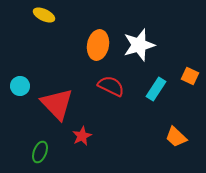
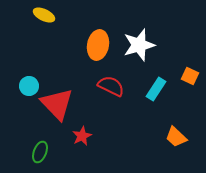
cyan circle: moved 9 px right
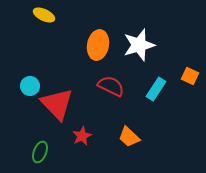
cyan circle: moved 1 px right
orange trapezoid: moved 47 px left
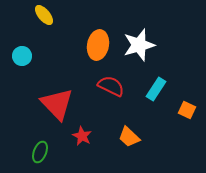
yellow ellipse: rotated 25 degrees clockwise
orange square: moved 3 px left, 34 px down
cyan circle: moved 8 px left, 30 px up
red star: rotated 18 degrees counterclockwise
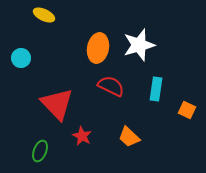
yellow ellipse: rotated 25 degrees counterclockwise
orange ellipse: moved 3 px down
cyan circle: moved 1 px left, 2 px down
cyan rectangle: rotated 25 degrees counterclockwise
green ellipse: moved 1 px up
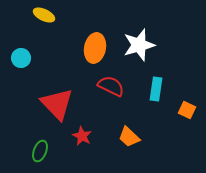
orange ellipse: moved 3 px left
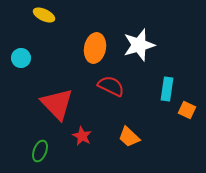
cyan rectangle: moved 11 px right
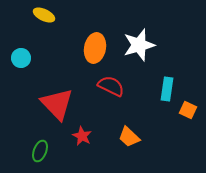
orange square: moved 1 px right
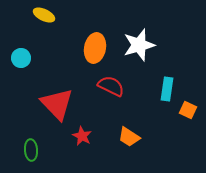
orange trapezoid: rotated 10 degrees counterclockwise
green ellipse: moved 9 px left, 1 px up; rotated 25 degrees counterclockwise
